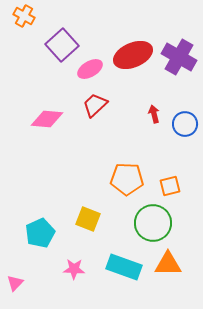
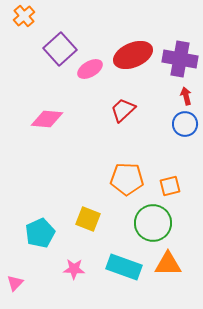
orange cross: rotated 20 degrees clockwise
purple square: moved 2 px left, 4 px down
purple cross: moved 1 px right, 2 px down; rotated 20 degrees counterclockwise
red trapezoid: moved 28 px right, 5 px down
red arrow: moved 32 px right, 18 px up
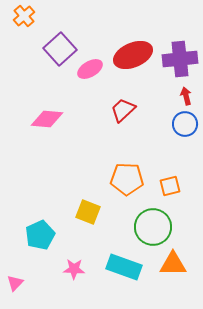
purple cross: rotated 16 degrees counterclockwise
yellow square: moved 7 px up
green circle: moved 4 px down
cyan pentagon: moved 2 px down
orange triangle: moved 5 px right
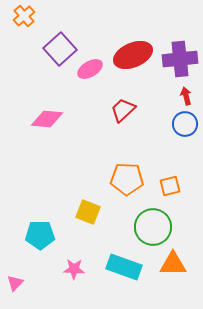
cyan pentagon: rotated 24 degrees clockwise
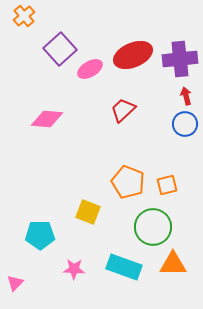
orange pentagon: moved 1 px right, 3 px down; rotated 20 degrees clockwise
orange square: moved 3 px left, 1 px up
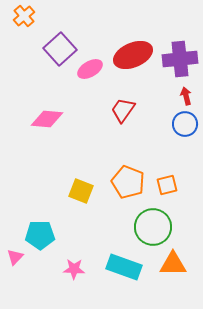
red trapezoid: rotated 12 degrees counterclockwise
yellow square: moved 7 px left, 21 px up
pink triangle: moved 26 px up
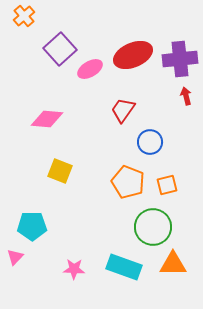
blue circle: moved 35 px left, 18 px down
yellow square: moved 21 px left, 20 px up
cyan pentagon: moved 8 px left, 9 px up
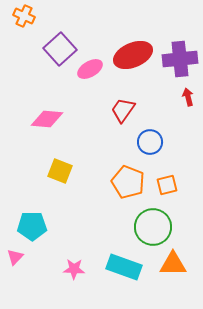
orange cross: rotated 25 degrees counterclockwise
red arrow: moved 2 px right, 1 px down
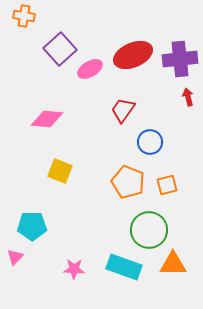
orange cross: rotated 15 degrees counterclockwise
green circle: moved 4 px left, 3 px down
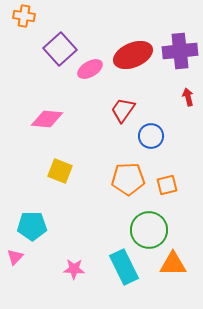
purple cross: moved 8 px up
blue circle: moved 1 px right, 6 px up
orange pentagon: moved 3 px up; rotated 24 degrees counterclockwise
cyan rectangle: rotated 44 degrees clockwise
